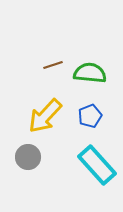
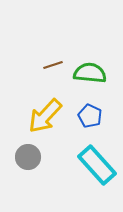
blue pentagon: rotated 25 degrees counterclockwise
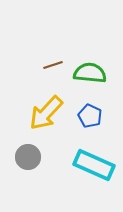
yellow arrow: moved 1 px right, 3 px up
cyan rectangle: moved 3 px left; rotated 24 degrees counterclockwise
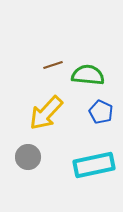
green semicircle: moved 2 px left, 2 px down
blue pentagon: moved 11 px right, 4 px up
cyan rectangle: rotated 36 degrees counterclockwise
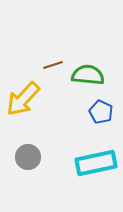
yellow arrow: moved 23 px left, 14 px up
cyan rectangle: moved 2 px right, 2 px up
